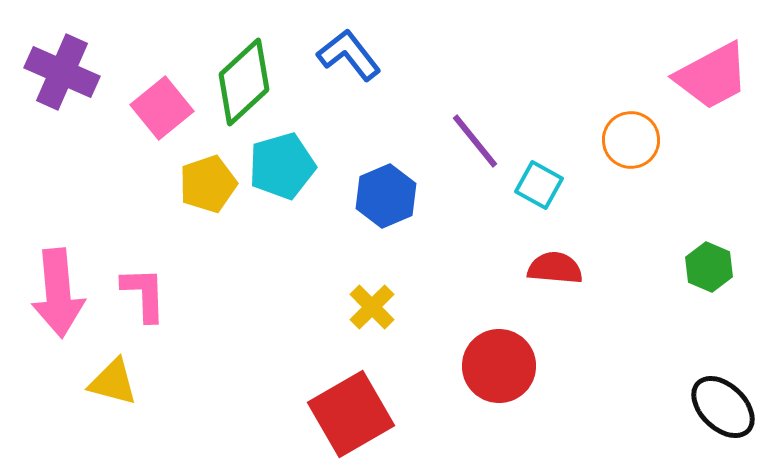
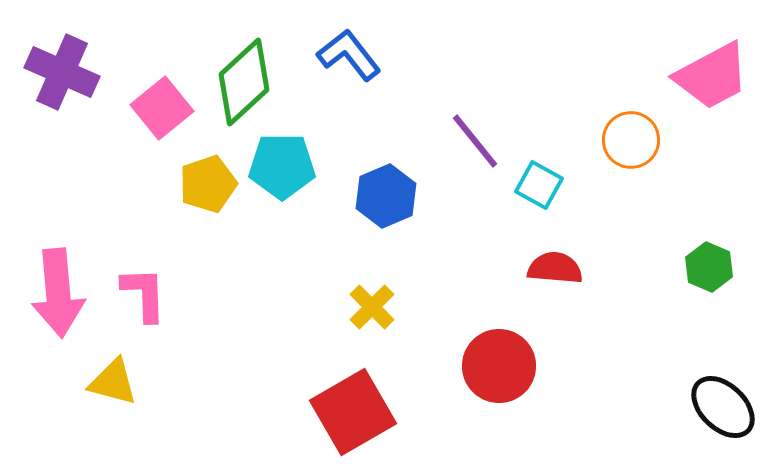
cyan pentagon: rotated 16 degrees clockwise
red square: moved 2 px right, 2 px up
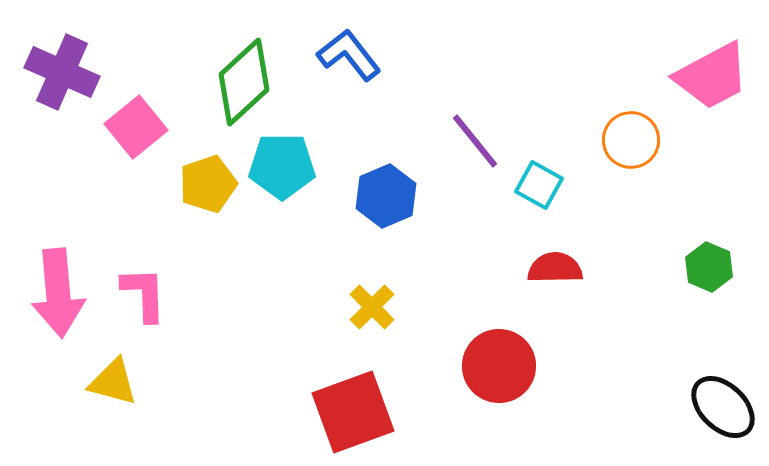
pink square: moved 26 px left, 19 px down
red semicircle: rotated 6 degrees counterclockwise
red square: rotated 10 degrees clockwise
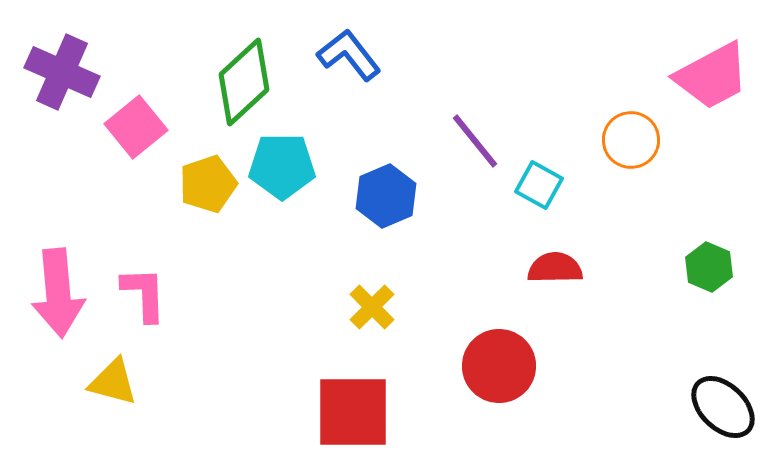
red square: rotated 20 degrees clockwise
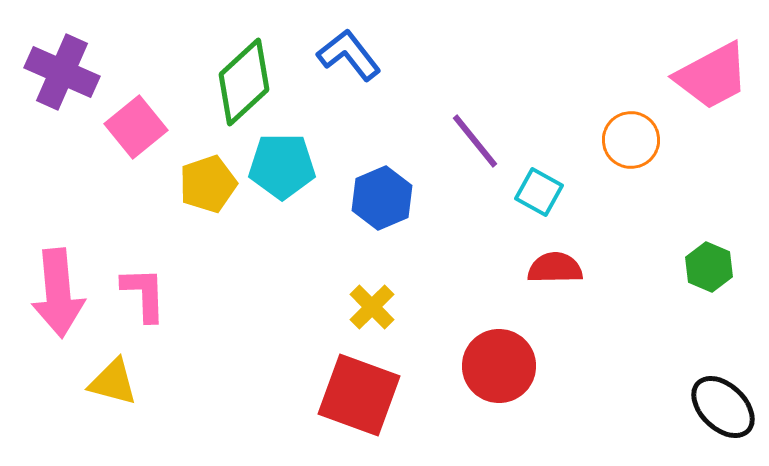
cyan square: moved 7 px down
blue hexagon: moved 4 px left, 2 px down
red square: moved 6 px right, 17 px up; rotated 20 degrees clockwise
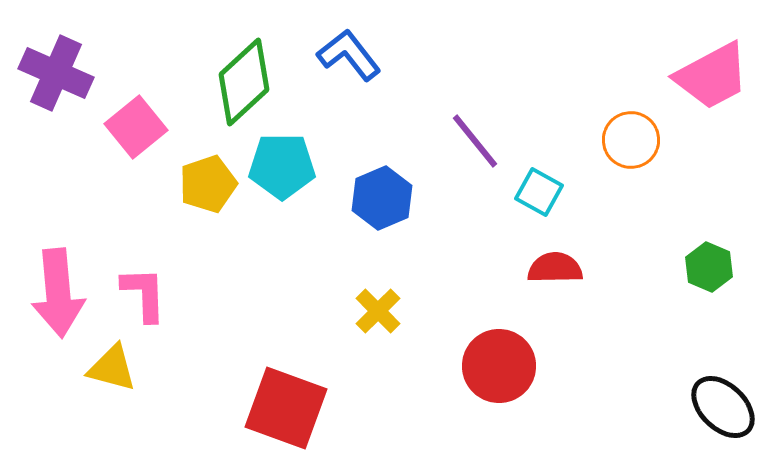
purple cross: moved 6 px left, 1 px down
yellow cross: moved 6 px right, 4 px down
yellow triangle: moved 1 px left, 14 px up
red square: moved 73 px left, 13 px down
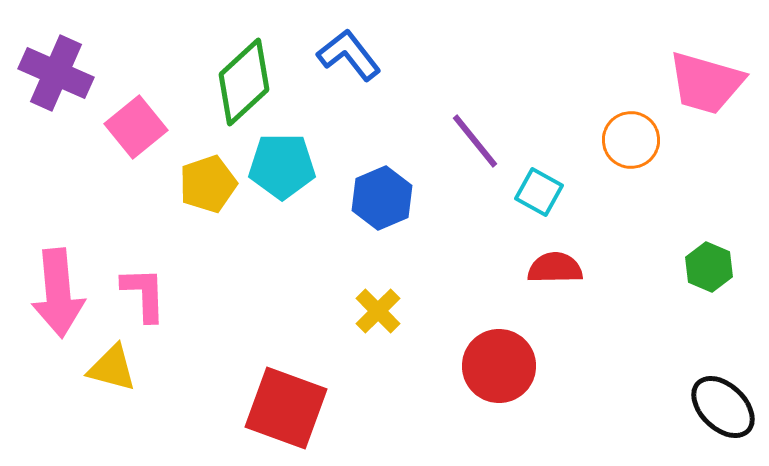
pink trapezoid: moved 6 px left, 7 px down; rotated 44 degrees clockwise
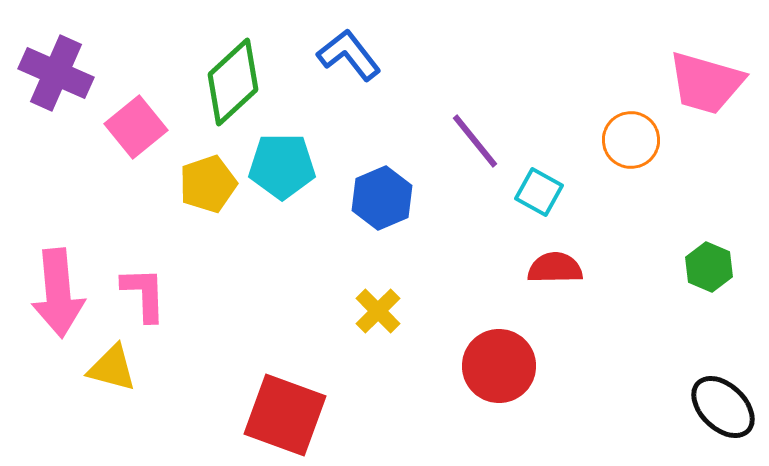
green diamond: moved 11 px left
red square: moved 1 px left, 7 px down
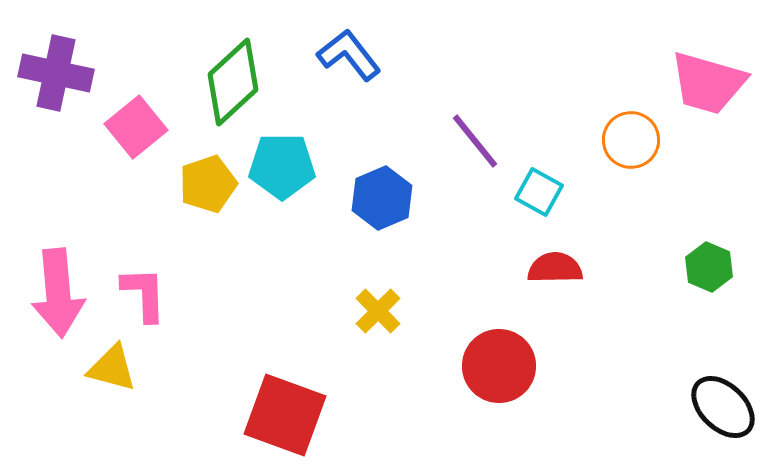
purple cross: rotated 12 degrees counterclockwise
pink trapezoid: moved 2 px right
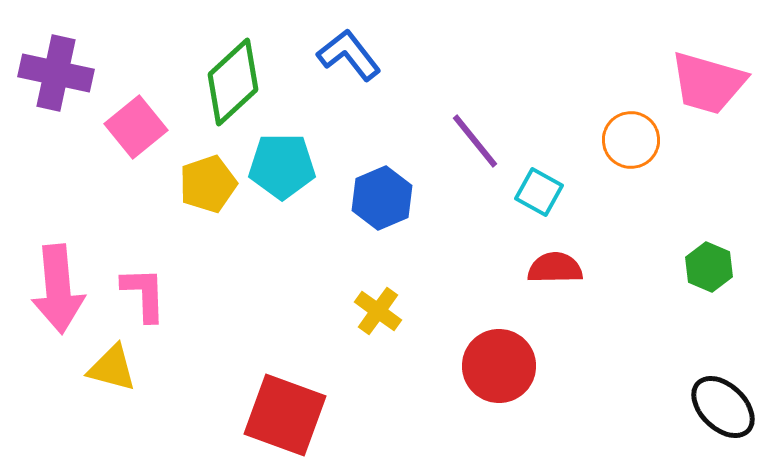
pink arrow: moved 4 px up
yellow cross: rotated 9 degrees counterclockwise
